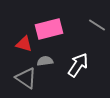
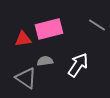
red triangle: moved 1 px left, 5 px up; rotated 24 degrees counterclockwise
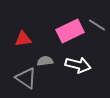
pink rectangle: moved 21 px right, 2 px down; rotated 12 degrees counterclockwise
white arrow: rotated 70 degrees clockwise
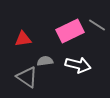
gray triangle: moved 1 px right, 1 px up
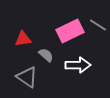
gray line: moved 1 px right
gray semicircle: moved 1 px right, 6 px up; rotated 49 degrees clockwise
white arrow: rotated 15 degrees counterclockwise
